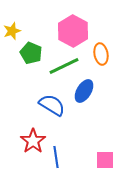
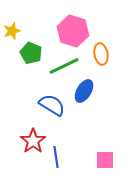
pink hexagon: rotated 12 degrees counterclockwise
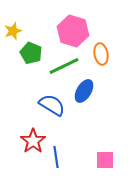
yellow star: moved 1 px right
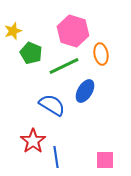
blue ellipse: moved 1 px right
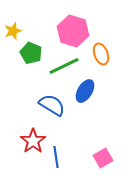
orange ellipse: rotated 10 degrees counterclockwise
pink square: moved 2 px left, 2 px up; rotated 30 degrees counterclockwise
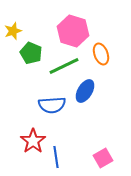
blue semicircle: rotated 144 degrees clockwise
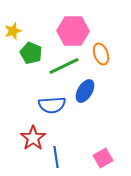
pink hexagon: rotated 16 degrees counterclockwise
red star: moved 3 px up
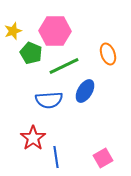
pink hexagon: moved 18 px left
orange ellipse: moved 7 px right
blue semicircle: moved 3 px left, 5 px up
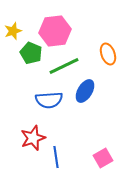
pink hexagon: rotated 8 degrees counterclockwise
red star: rotated 15 degrees clockwise
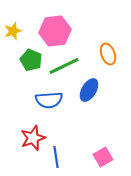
green pentagon: moved 7 px down
blue ellipse: moved 4 px right, 1 px up
pink square: moved 1 px up
